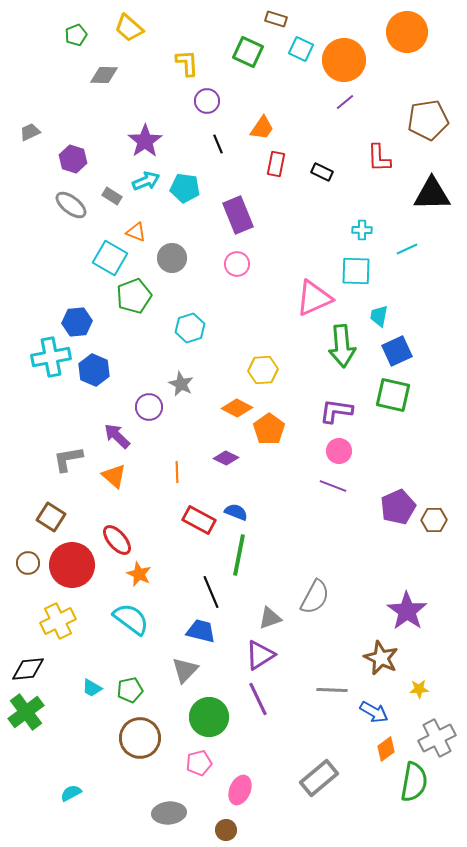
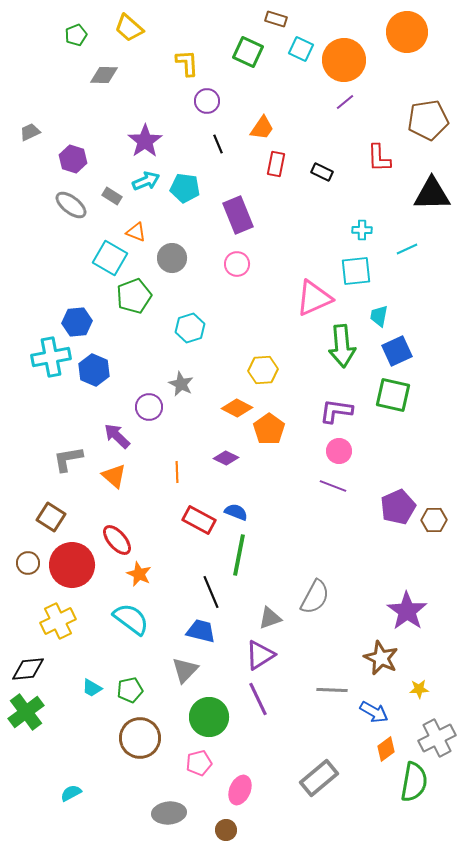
cyan square at (356, 271): rotated 8 degrees counterclockwise
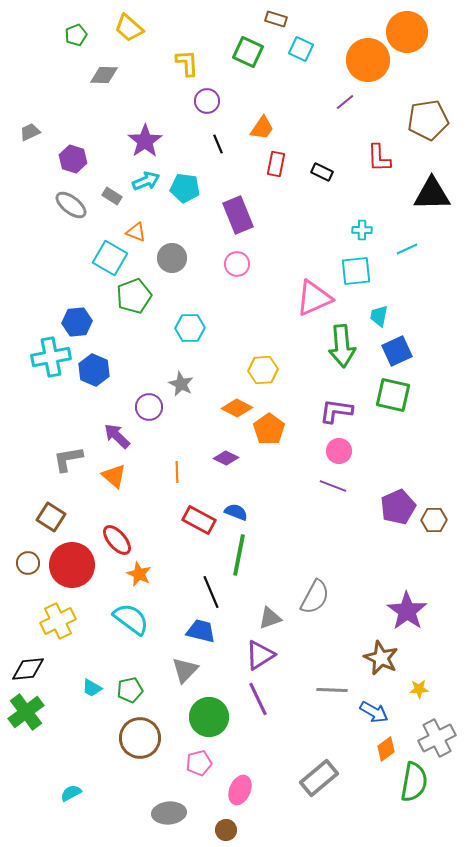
orange circle at (344, 60): moved 24 px right
cyan hexagon at (190, 328): rotated 16 degrees clockwise
